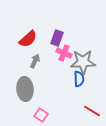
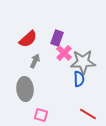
pink cross: rotated 21 degrees clockwise
red line: moved 4 px left, 3 px down
pink square: rotated 16 degrees counterclockwise
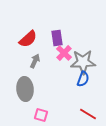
purple rectangle: rotated 28 degrees counterclockwise
blue semicircle: moved 4 px right; rotated 21 degrees clockwise
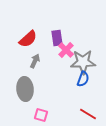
pink cross: moved 2 px right, 3 px up
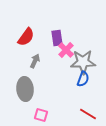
red semicircle: moved 2 px left, 2 px up; rotated 12 degrees counterclockwise
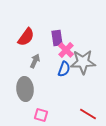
blue semicircle: moved 19 px left, 10 px up
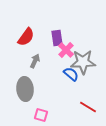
blue semicircle: moved 7 px right, 5 px down; rotated 70 degrees counterclockwise
red line: moved 7 px up
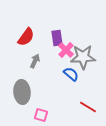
gray star: moved 5 px up
gray ellipse: moved 3 px left, 3 px down
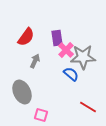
gray ellipse: rotated 20 degrees counterclockwise
